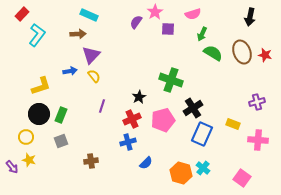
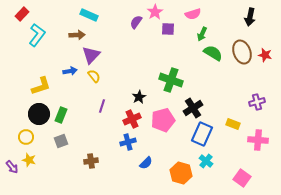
brown arrow: moved 1 px left, 1 px down
cyan cross: moved 3 px right, 7 px up
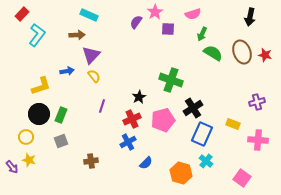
blue arrow: moved 3 px left
blue cross: rotated 14 degrees counterclockwise
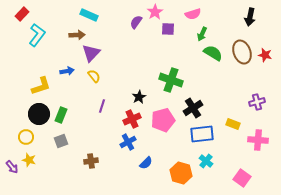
purple triangle: moved 2 px up
blue rectangle: rotated 60 degrees clockwise
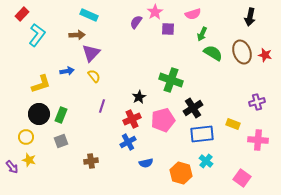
yellow L-shape: moved 2 px up
blue semicircle: rotated 32 degrees clockwise
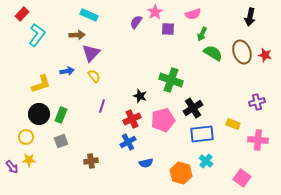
black star: moved 1 px right, 1 px up; rotated 24 degrees counterclockwise
yellow star: rotated 16 degrees counterclockwise
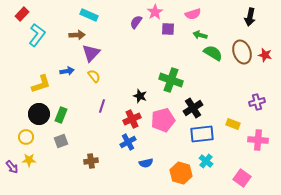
green arrow: moved 2 px left, 1 px down; rotated 80 degrees clockwise
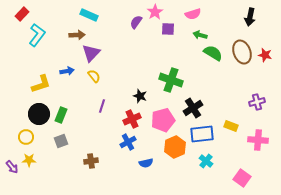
yellow rectangle: moved 2 px left, 2 px down
orange hexagon: moved 6 px left, 26 px up; rotated 20 degrees clockwise
